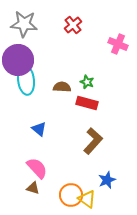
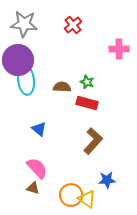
pink cross: moved 1 px right, 5 px down; rotated 24 degrees counterclockwise
blue star: rotated 18 degrees clockwise
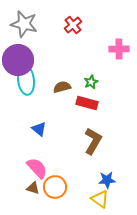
gray star: rotated 8 degrees clockwise
green star: moved 4 px right; rotated 24 degrees clockwise
brown semicircle: rotated 18 degrees counterclockwise
brown L-shape: rotated 12 degrees counterclockwise
orange circle: moved 16 px left, 8 px up
yellow triangle: moved 13 px right
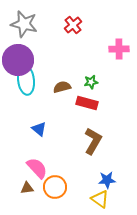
green star: rotated 16 degrees clockwise
brown triangle: moved 6 px left; rotated 24 degrees counterclockwise
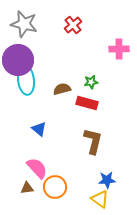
brown semicircle: moved 2 px down
brown L-shape: rotated 16 degrees counterclockwise
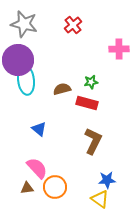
brown L-shape: rotated 12 degrees clockwise
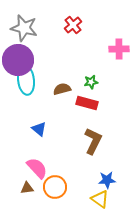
gray star: moved 4 px down
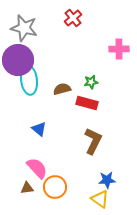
red cross: moved 7 px up
cyan ellipse: moved 3 px right
